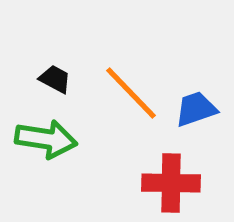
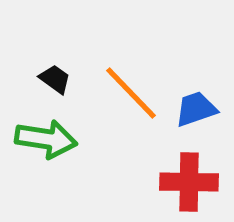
black trapezoid: rotated 8 degrees clockwise
red cross: moved 18 px right, 1 px up
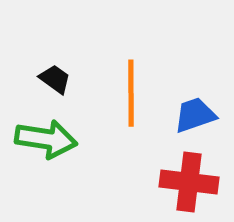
orange line: rotated 44 degrees clockwise
blue trapezoid: moved 1 px left, 6 px down
red cross: rotated 6 degrees clockwise
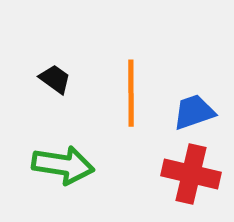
blue trapezoid: moved 1 px left, 3 px up
green arrow: moved 17 px right, 26 px down
red cross: moved 2 px right, 8 px up; rotated 6 degrees clockwise
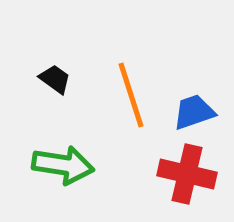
orange line: moved 2 px down; rotated 18 degrees counterclockwise
red cross: moved 4 px left
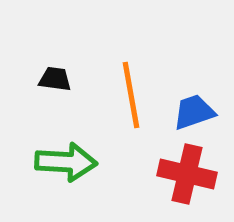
black trapezoid: rotated 28 degrees counterclockwise
orange line: rotated 8 degrees clockwise
green arrow: moved 3 px right, 3 px up; rotated 6 degrees counterclockwise
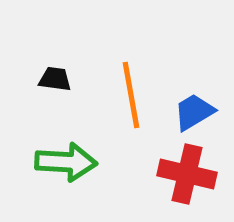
blue trapezoid: rotated 12 degrees counterclockwise
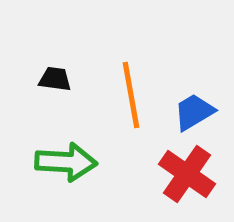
red cross: rotated 22 degrees clockwise
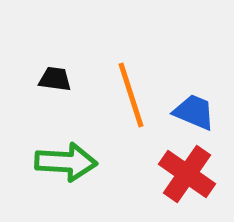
orange line: rotated 8 degrees counterclockwise
blue trapezoid: rotated 54 degrees clockwise
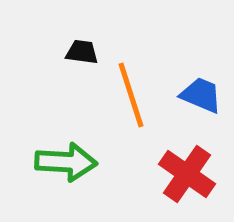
black trapezoid: moved 27 px right, 27 px up
blue trapezoid: moved 7 px right, 17 px up
